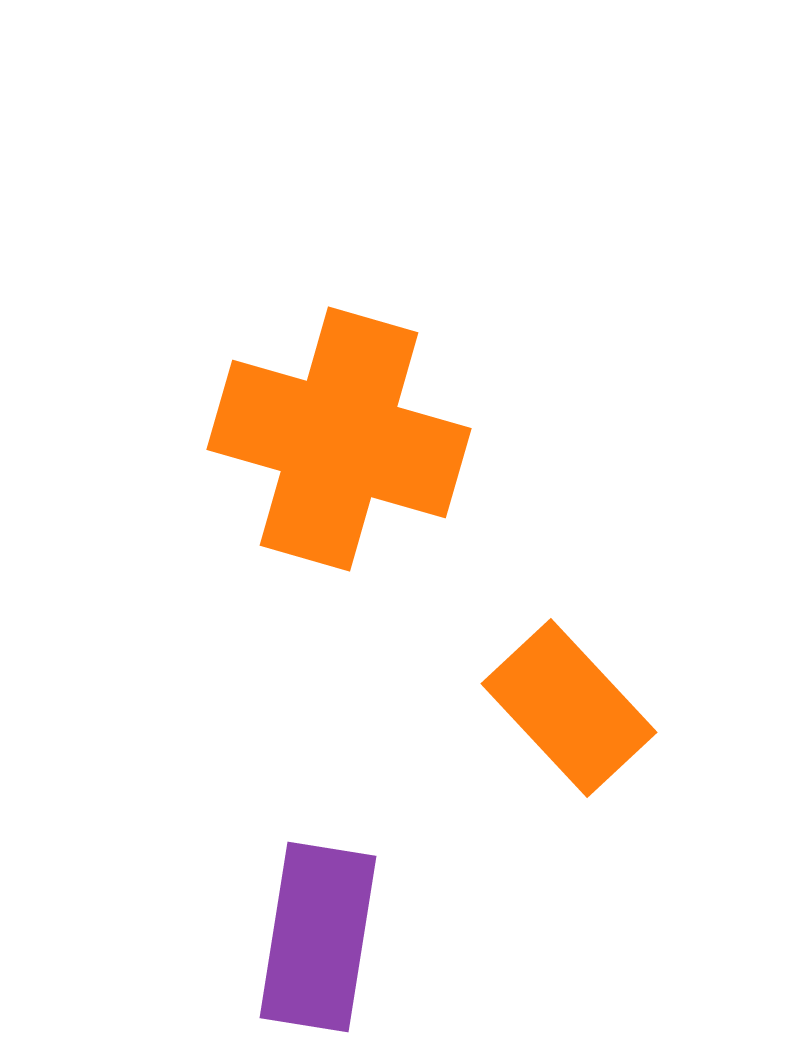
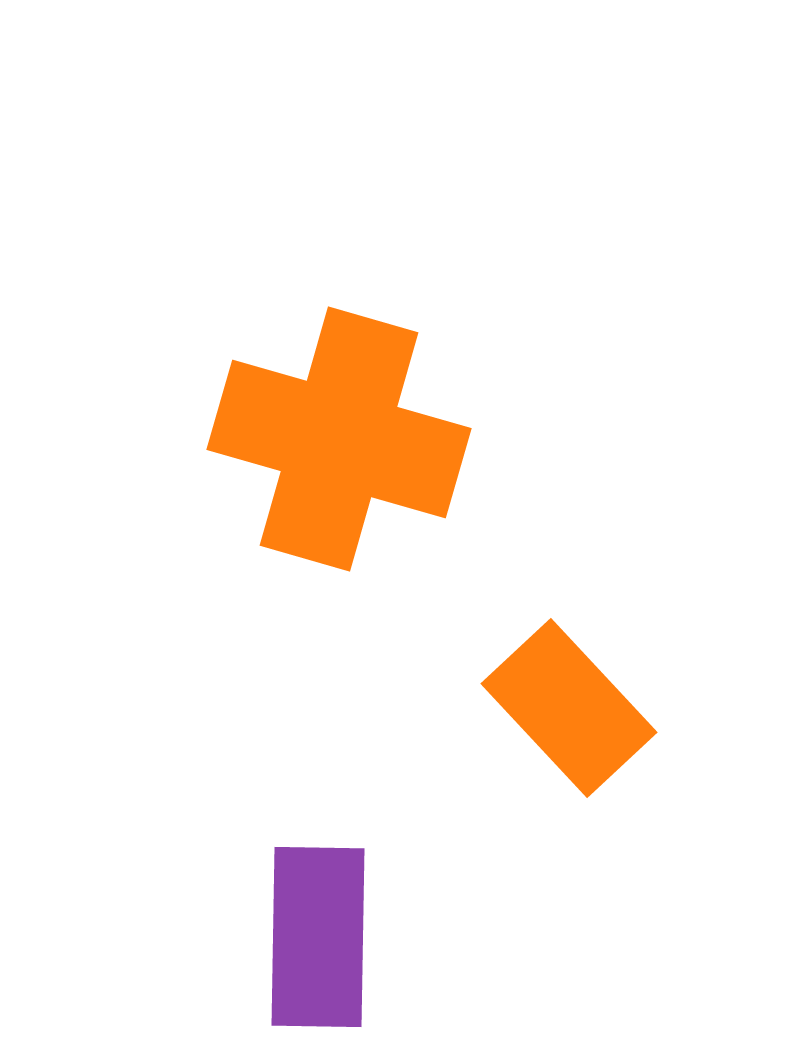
purple rectangle: rotated 8 degrees counterclockwise
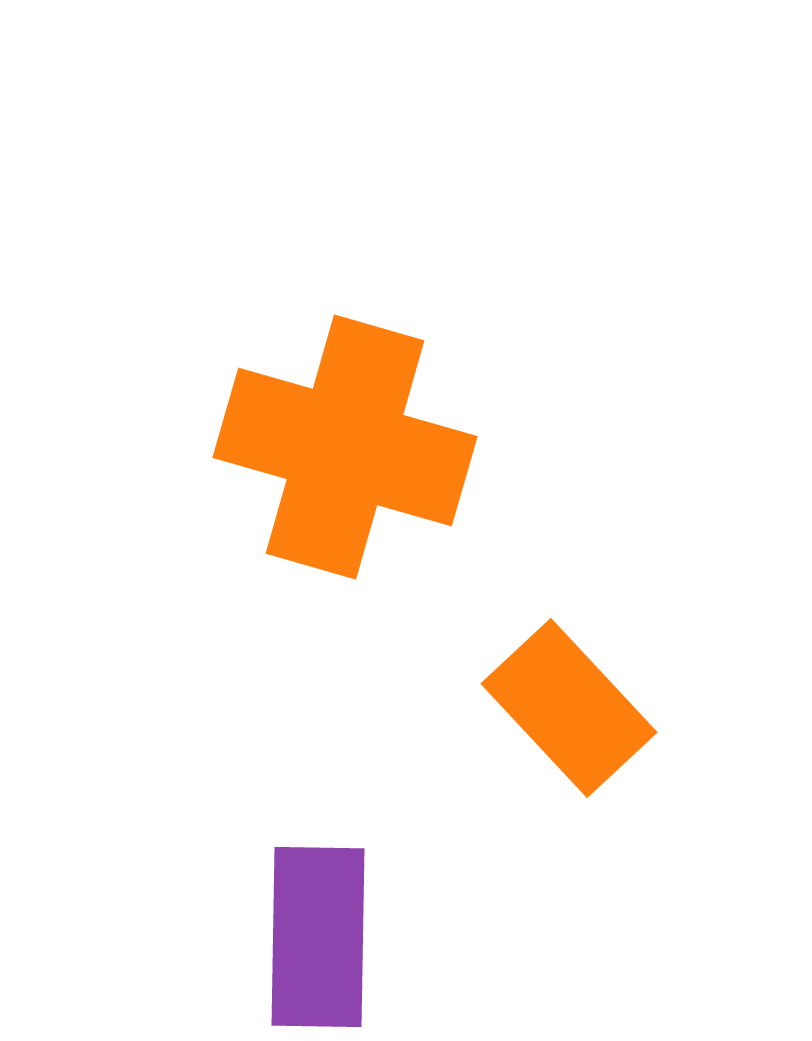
orange cross: moved 6 px right, 8 px down
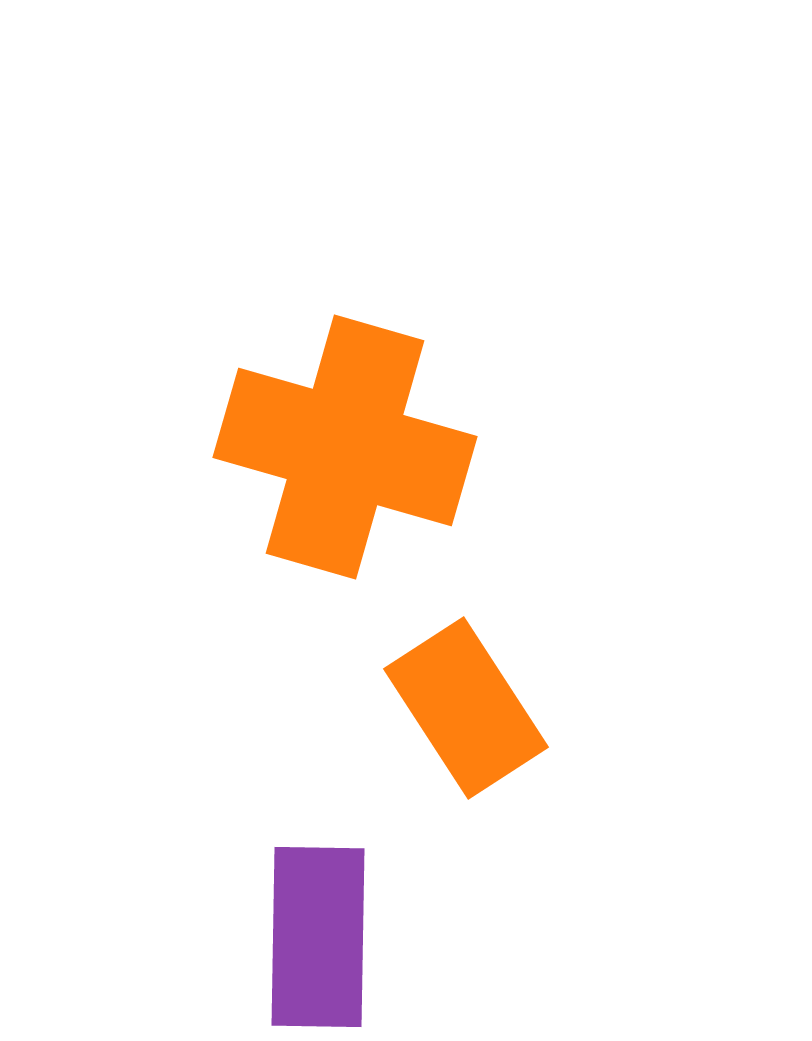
orange rectangle: moved 103 px left; rotated 10 degrees clockwise
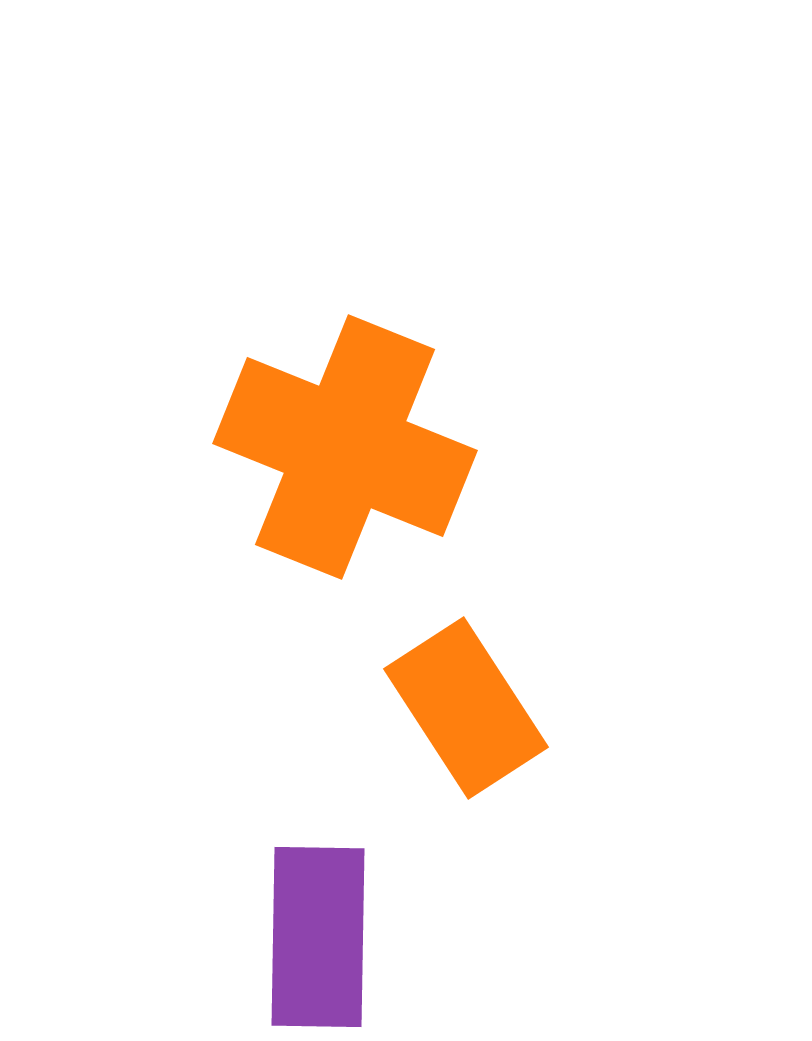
orange cross: rotated 6 degrees clockwise
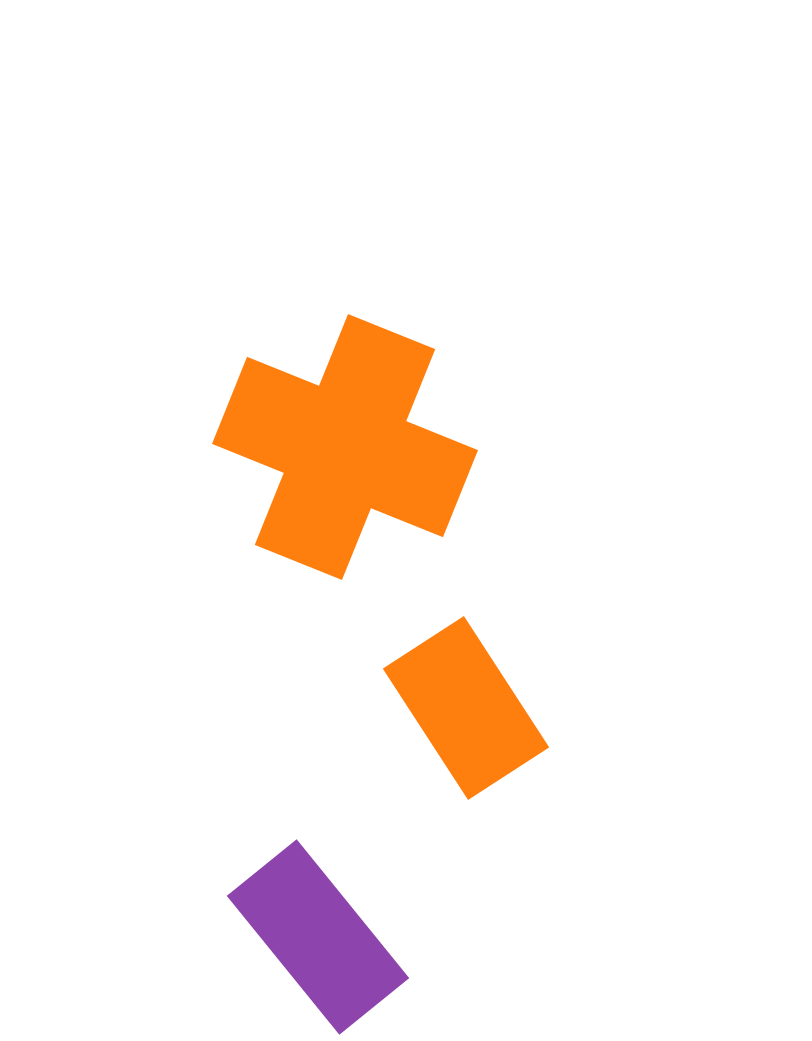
purple rectangle: rotated 40 degrees counterclockwise
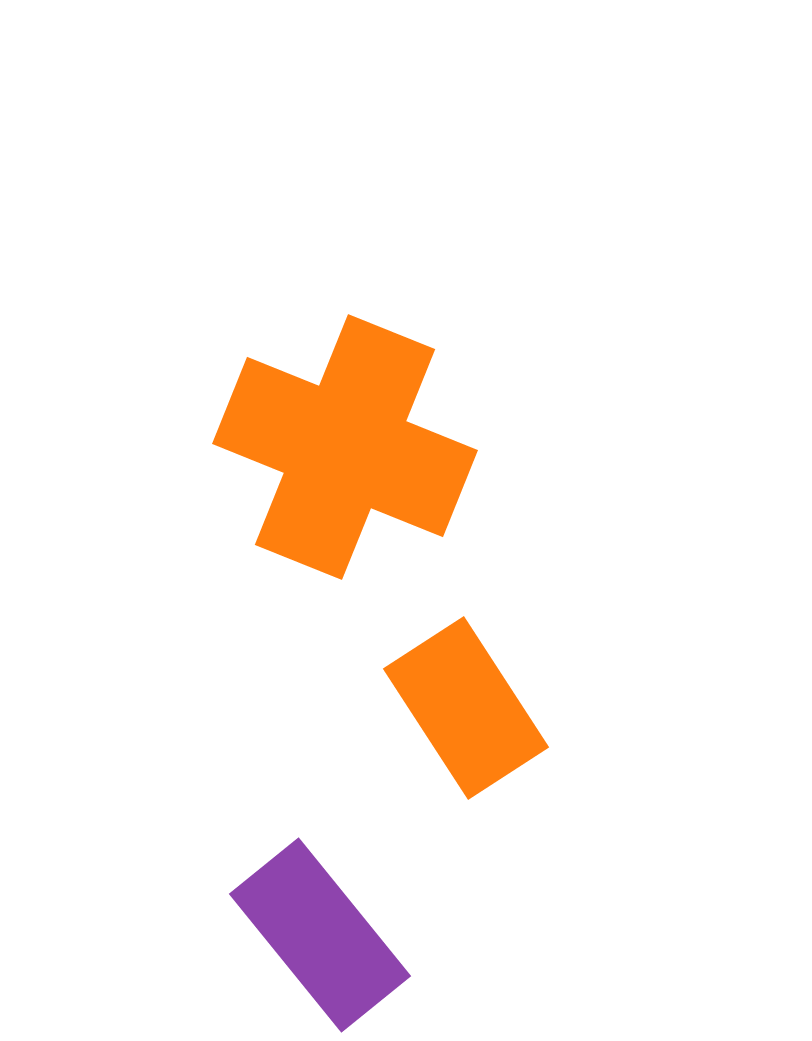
purple rectangle: moved 2 px right, 2 px up
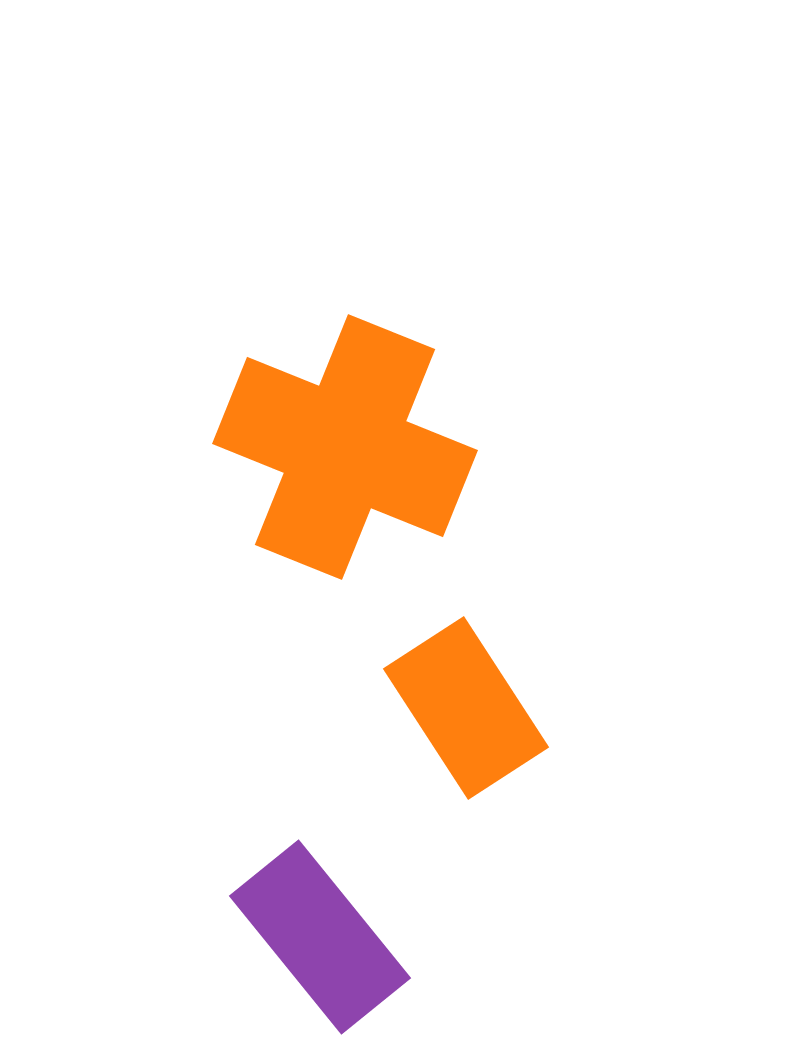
purple rectangle: moved 2 px down
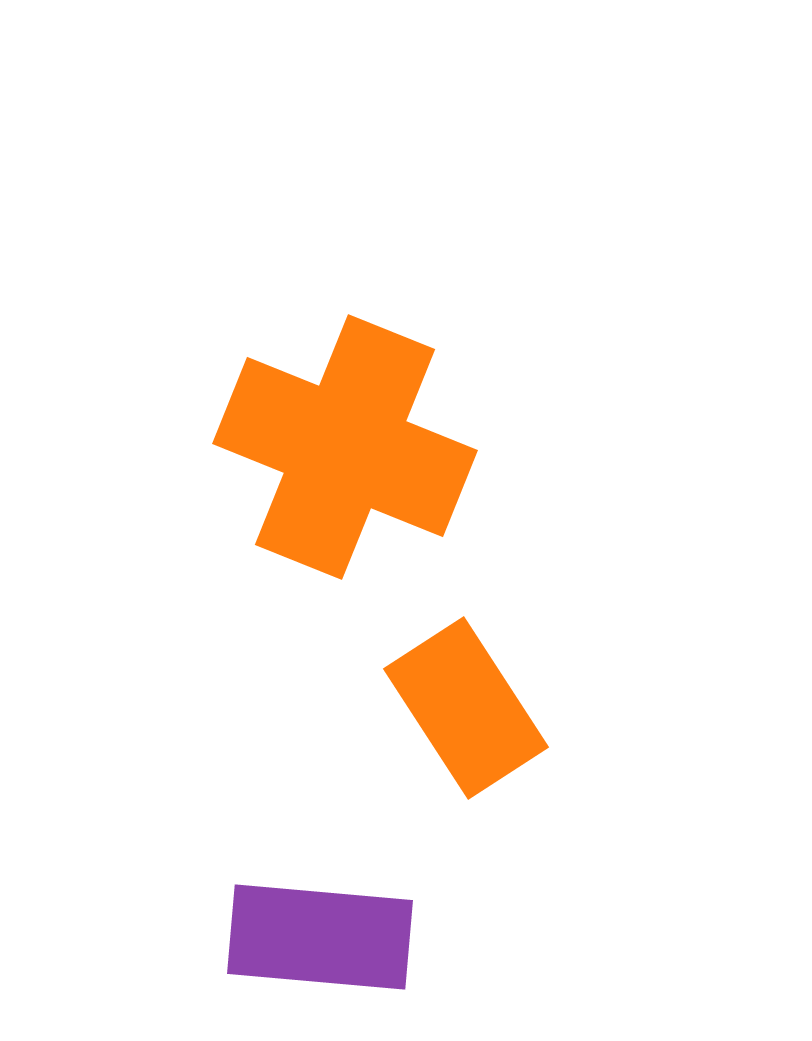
purple rectangle: rotated 46 degrees counterclockwise
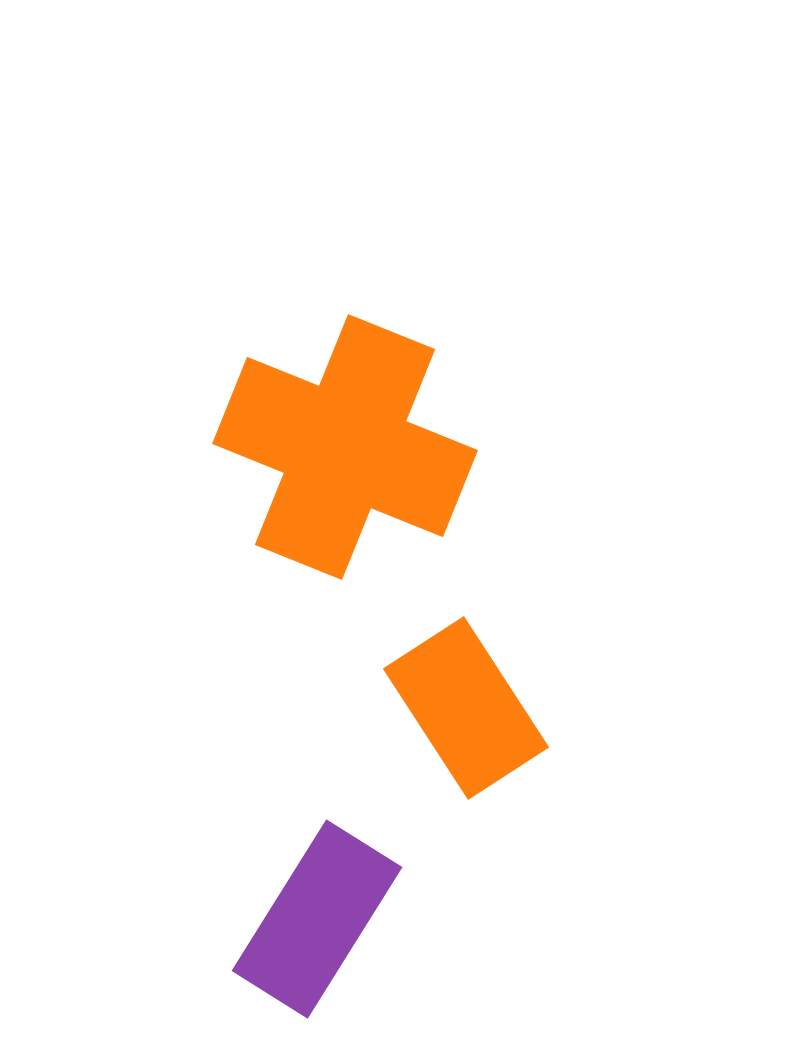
purple rectangle: moved 3 px left, 18 px up; rotated 63 degrees counterclockwise
